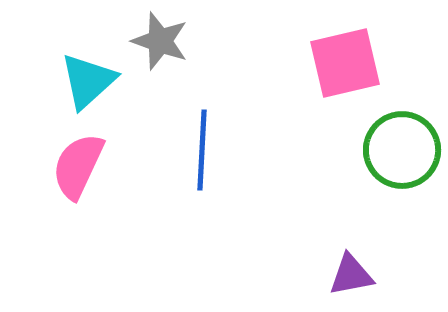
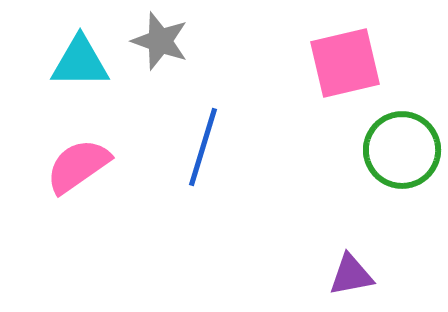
cyan triangle: moved 8 px left, 19 px up; rotated 42 degrees clockwise
blue line: moved 1 px right, 3 px up; rotated 14 degrees clockwise
pink semicircle: rotated 30 degrees clockwise
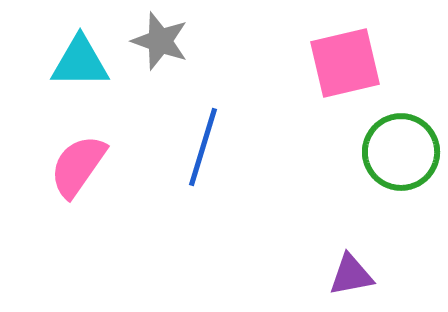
green circle: moved 1 px left, 2 px down
pink semicircle: rotated 20 degrees counterclockwise
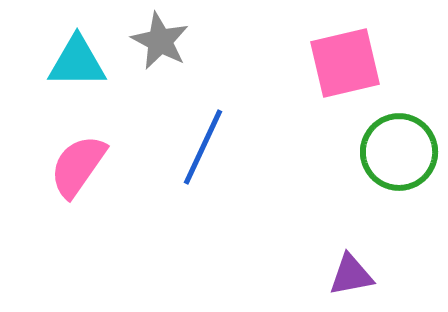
gray star: rotated 8 degrees clockwise
cyan triangle: moved 3 px left
blue line: rotated 8 degrees clockwise
green circle: moved 2 px left
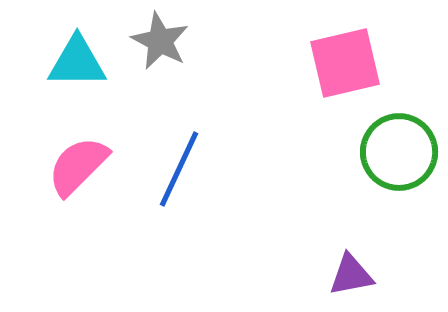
blue line: moved 24 px left, 22 px down
pink semicircle: rotated 10 degrees clockwise
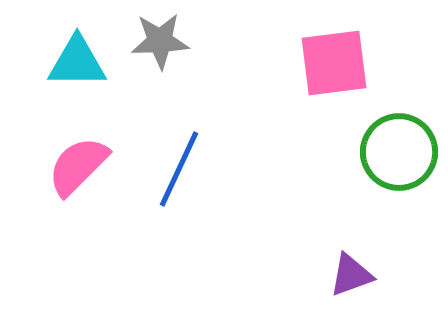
gray star: rotated 30 degrees counterclockwise
pink square: moved 11 px left; rotated 6 degrees clockwise
purple triangle: rotated 9 degrees counterclockwise
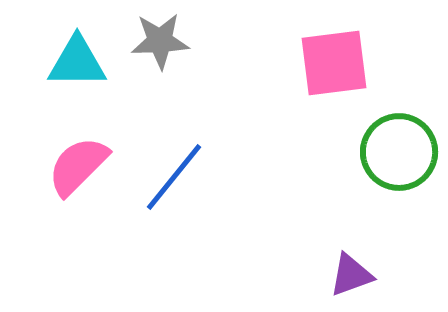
blue line: moved 5 px left, 8 px down; rotated 14 degrees clockwise
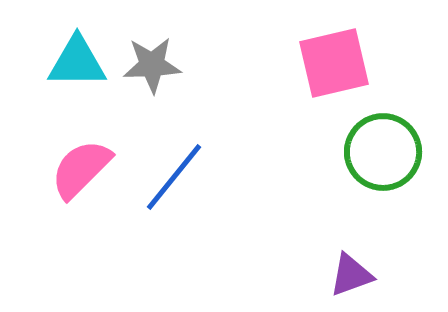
gray star: moved 8 px left, 24 px down
pink square: rotated 6 degrees counterclockwise
green circle: moved 16 px left
pink semicircle: moved 3 px right, 3 px down
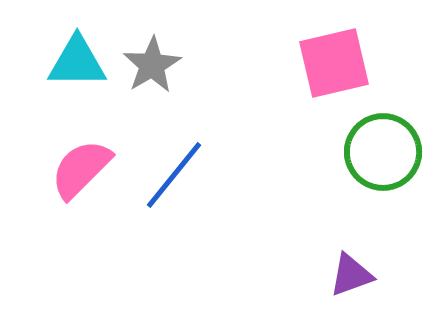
gray star: rotated 28 degrees counterclockwise
blue line: moved 2 px up
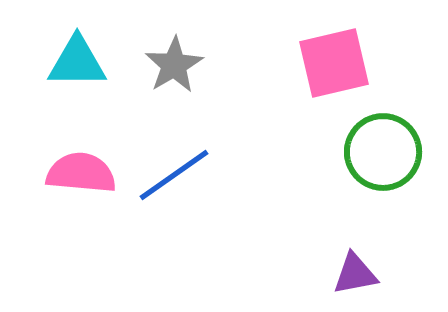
gray star: moved 22 px right
pink semicircle: moved 4 px down; rotated 50 degrees clockwise
blue line: rotated 16 degrees clockwise
purple triangle: moved 4 px right, 1 px up; rotated 9 degrees clockwise
